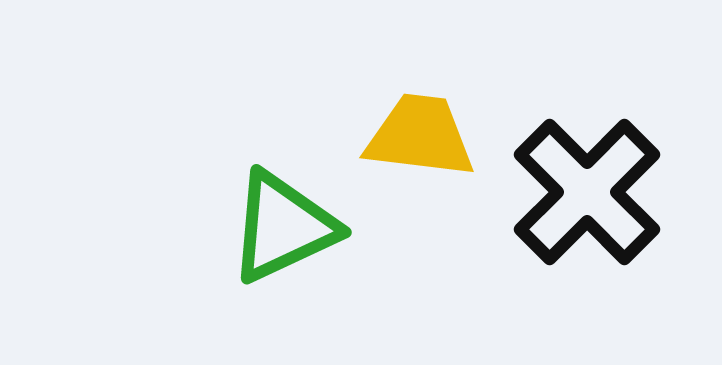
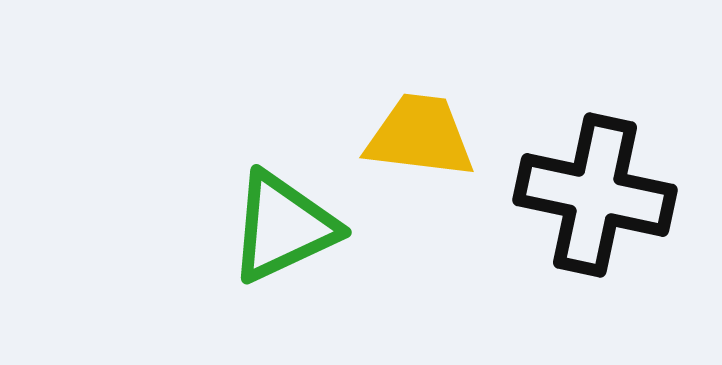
black cross: moved 8 px right, 3 px down; rotated 33 degrees counterclockwise
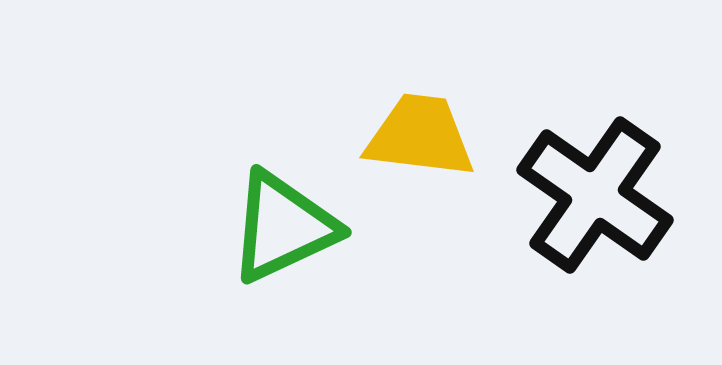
black cross: rotated 23 degrees clockwise
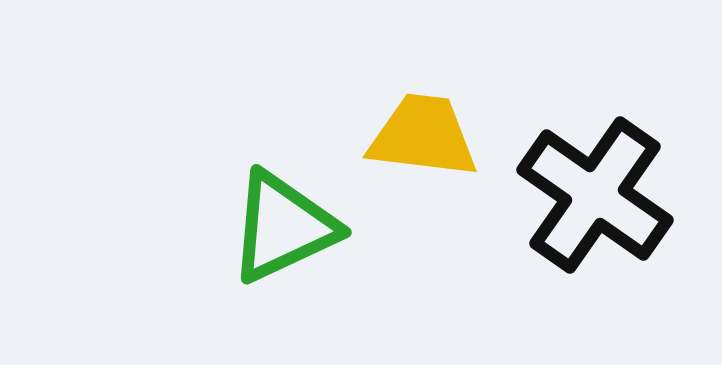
yellow trapezoid: moved 3 px right
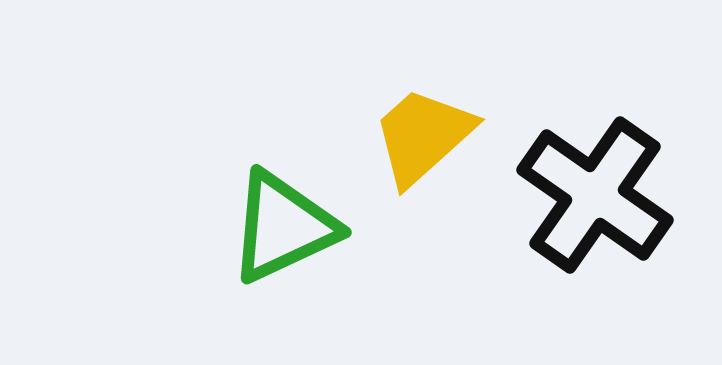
yellow trapezoid: rotated 49 degrees counterclockwise
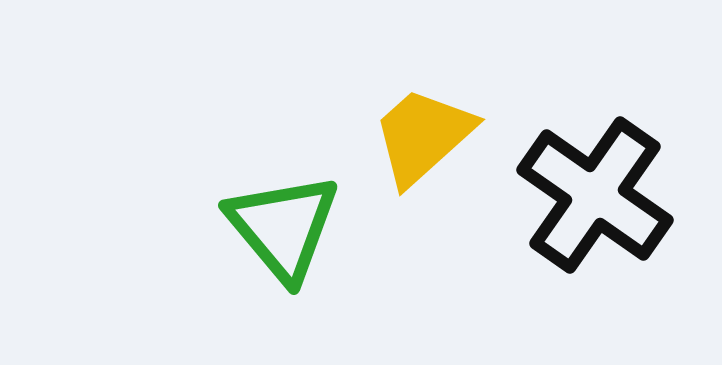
green triangle: rotated 45 degrees counterclockwise
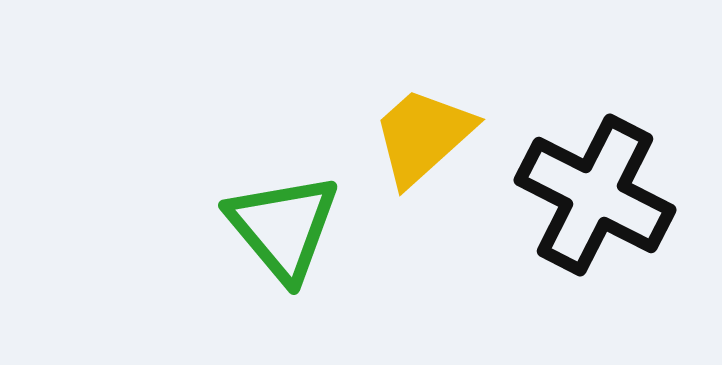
black cross: rotated 8 degrees counterclockwise
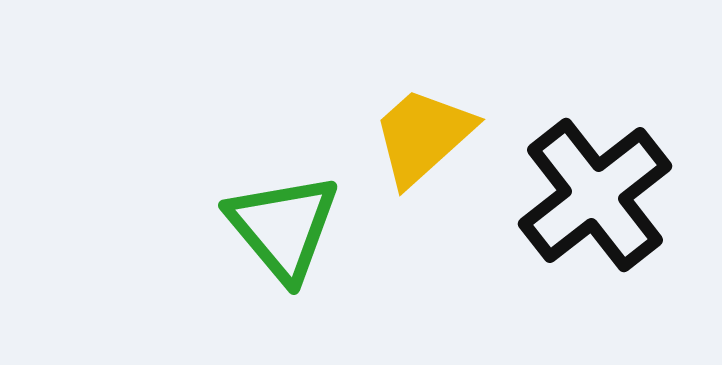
black cross: rotated 25 degrees clockwise
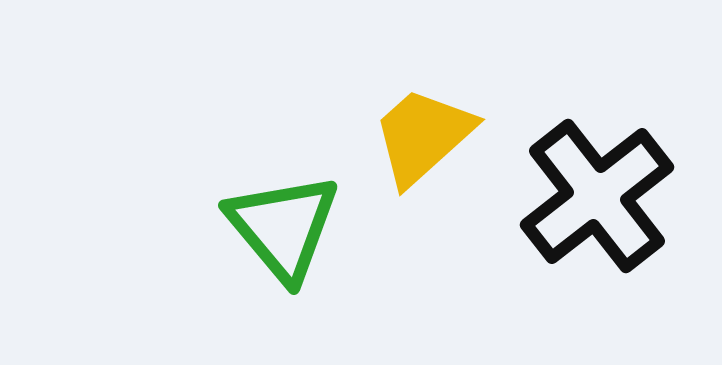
black cross: moved 2 px right, 1 px down
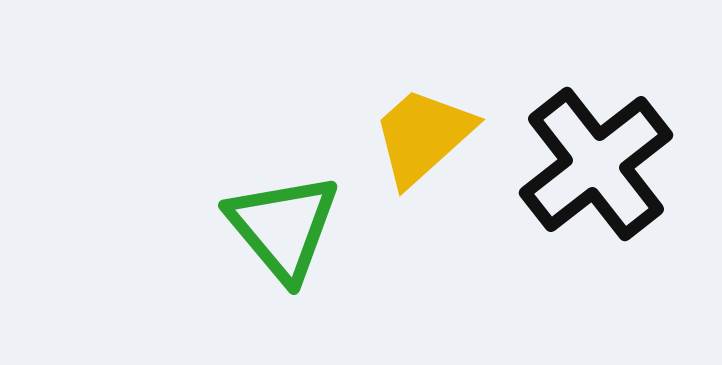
black cross: moved 1 px left, 32 px up
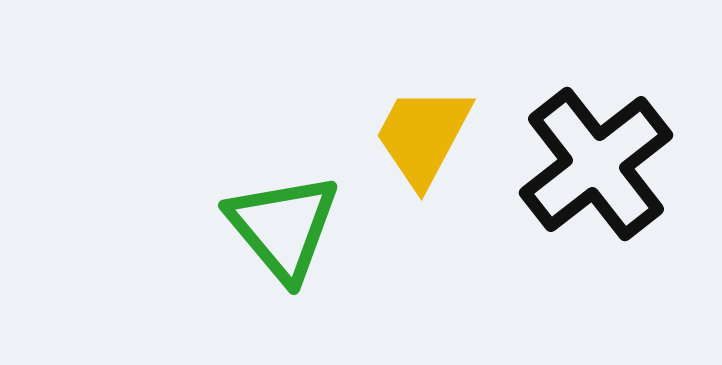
yellow trapezoid: rotated 20 degrees counterclockwise
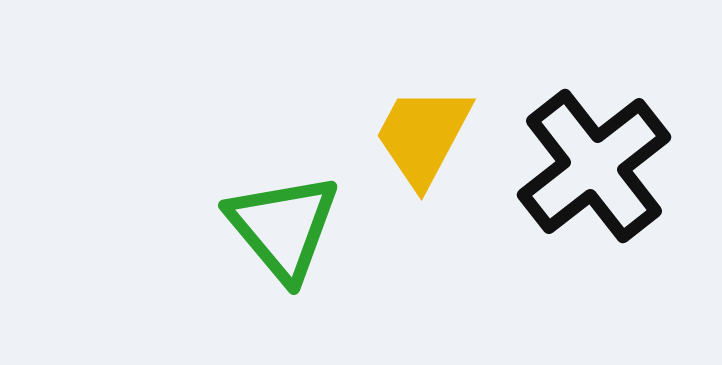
black cross: moved 2 px left, 2 px down
